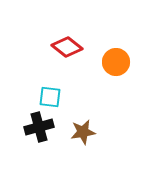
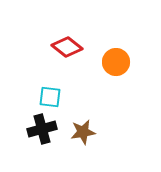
black cross: moved 3 px right, 2 px down
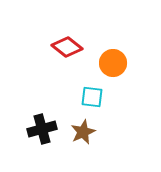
orange circle: moved 3 px left, 1 px down
cyan square: moved 42 px right
brown star: rotated 15 degrees counterclockwise
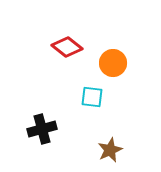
brown star: moved 27 px right, 18 px down
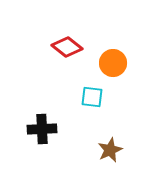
black cross: rotated 12 degrees clockwise
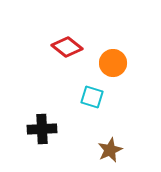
cyan square: rotated 10 degrees clockwise
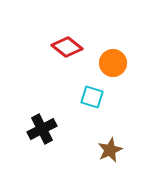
black cross: rotated 24 degrees counterclockwise
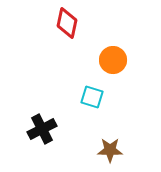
red diamond: moved 24 px up; rotated 64 degrees clockwise
orange circle: moved 3 px up
brown star: rotated 25 degrees clockwise
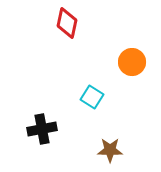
orange circle: moved 19 px right, 2 px down
cyan square: rotated 15 degrees clockwise
black cross: rotated 16 degrees clockwise
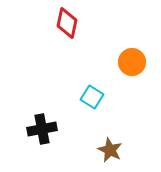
brown star: rotated 25 degrees clockwise
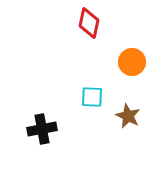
red diamond: moved 22 px right
cyan square: rotated 30 degrees counterclockwise
brown star: moved 18 px right, 34 px up
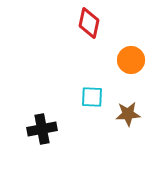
orange circle: moved 1 px left, 2 px up
brown star: moved 2 px up; rotated 30 degrees counterclockwise
